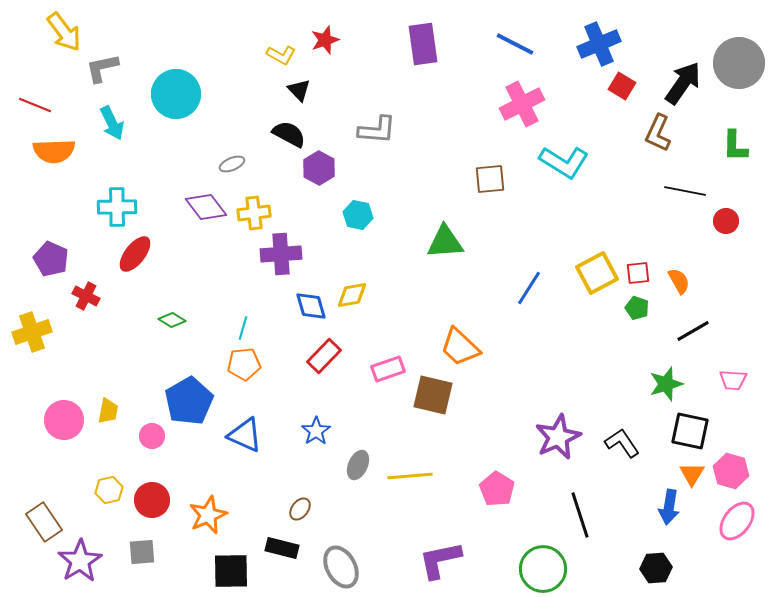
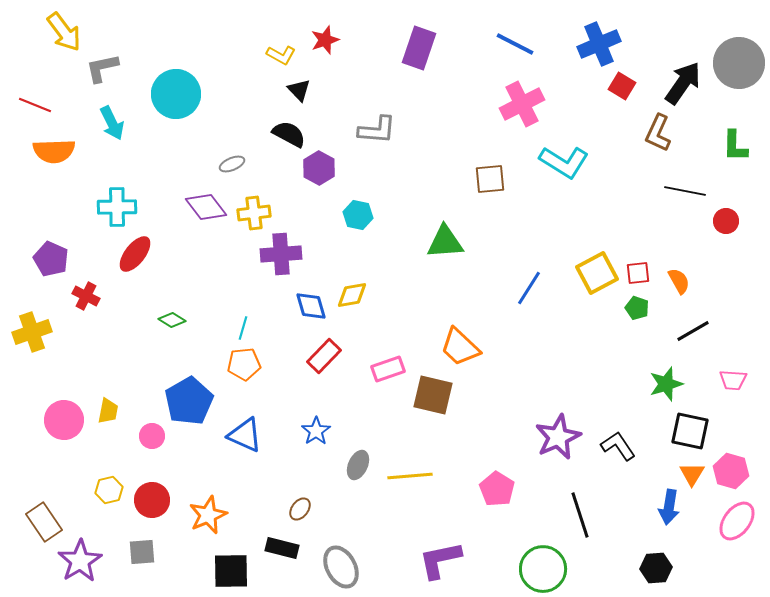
purple rectangle at (423, 44): moved 4 px left, 4 px down; rotated 27 degrees clockwise
black L-shape at (622, 443): moved 4 px left, 3 px down
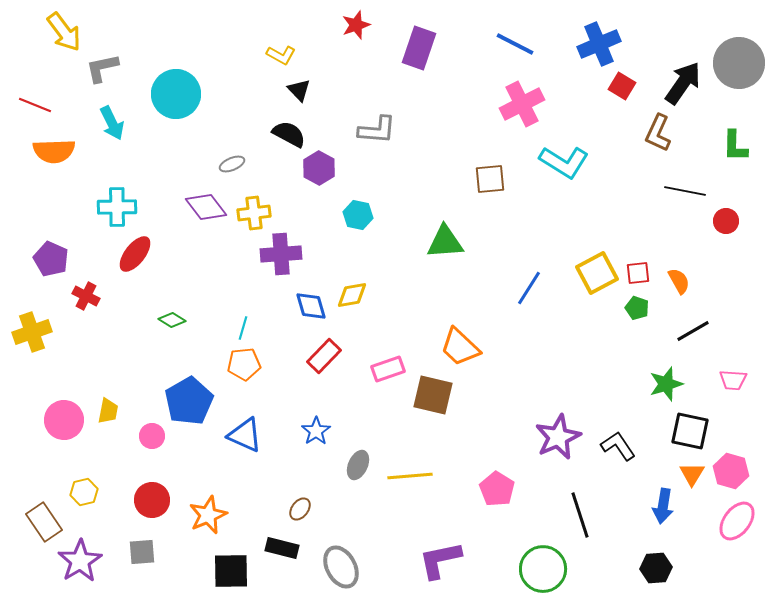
red star at (325, 40): moved 31 px right, 15 px up
yellow hexagon at (109, 490): moved 25 px left, 2 px down
blue arrow at (669, 507): moved 6 px left, 1 px up
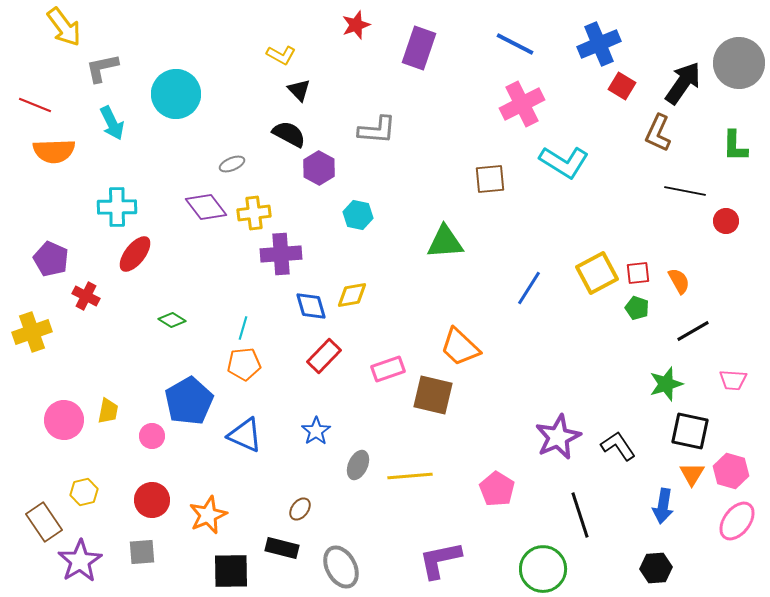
yellow arrow at (64, 32): moved 5 px up
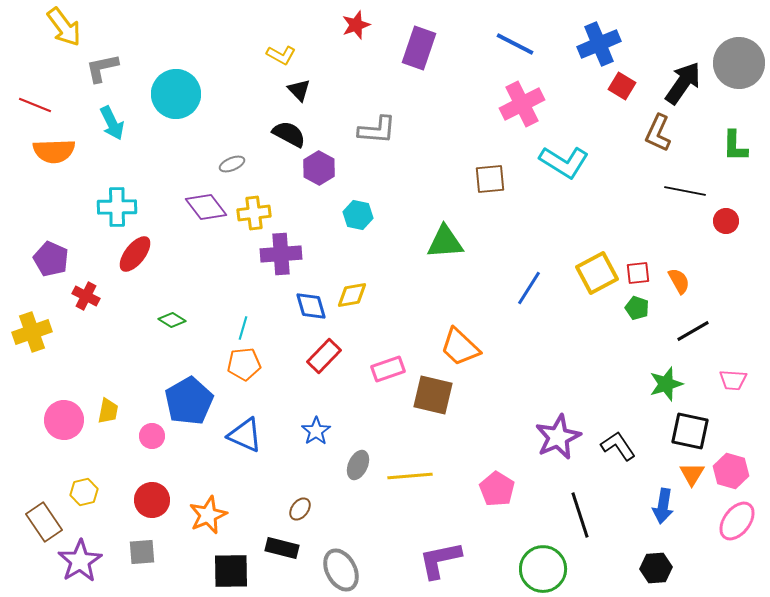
gray ellipse at (341, 567): moved 3 px down
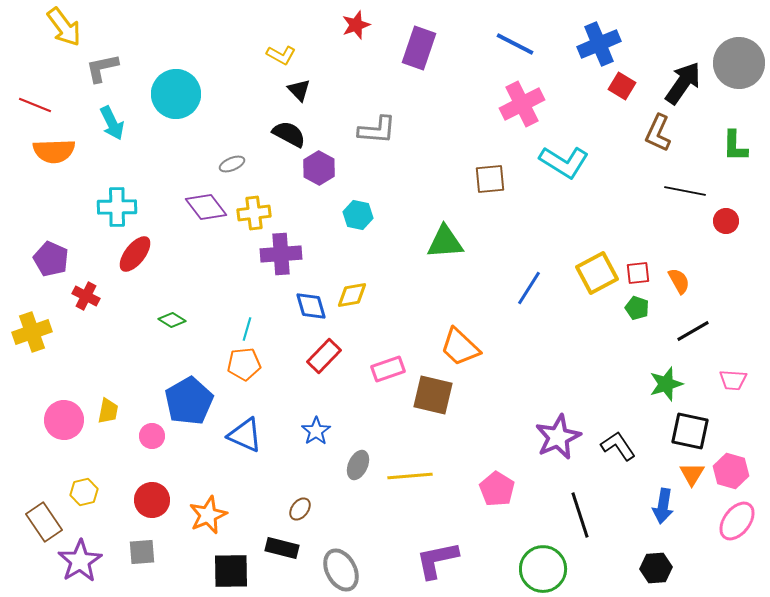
cyan line at (243, 328): moved 4 px right, 1 px down
purple L-shape at (440, 560): moved 3 px left
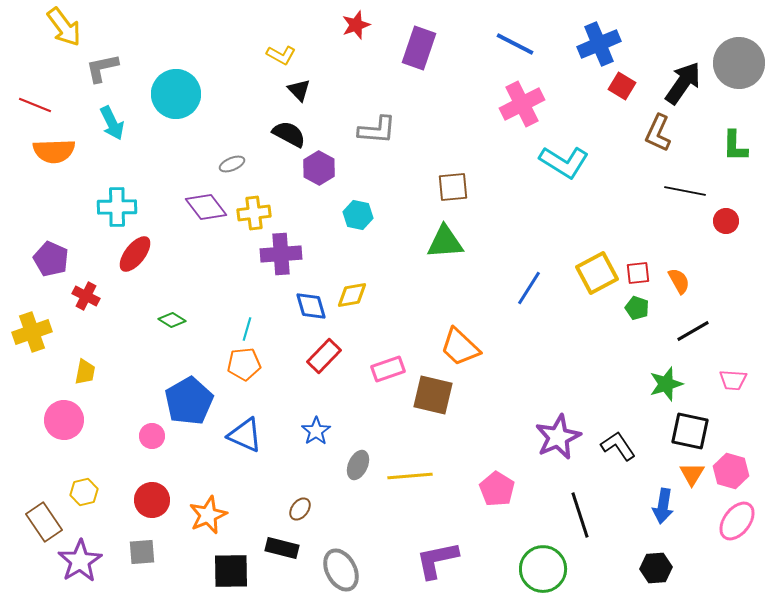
brown square at (490, 179): moved 37 px left, 8 px down
yellow trapezoid at (108, 411): moved 23 px left, 39 px up
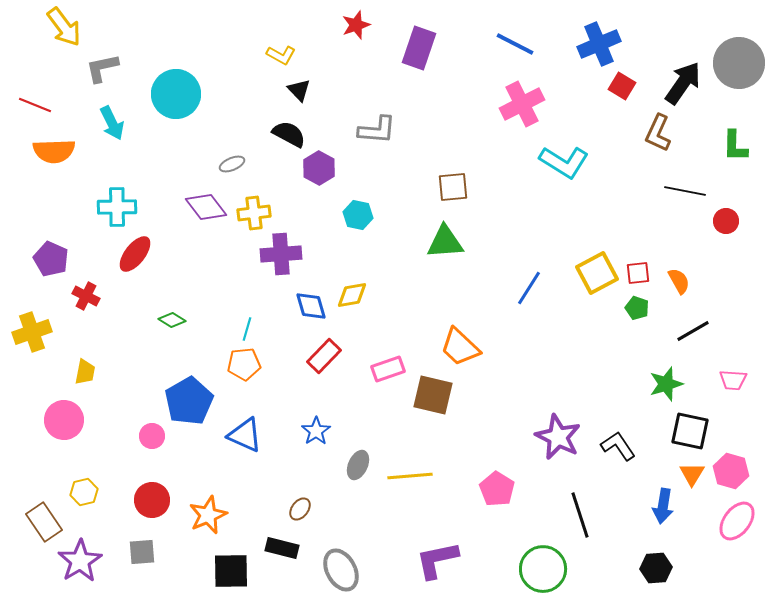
purple star at (558, 437): rotated 21 degrees counterclockwise
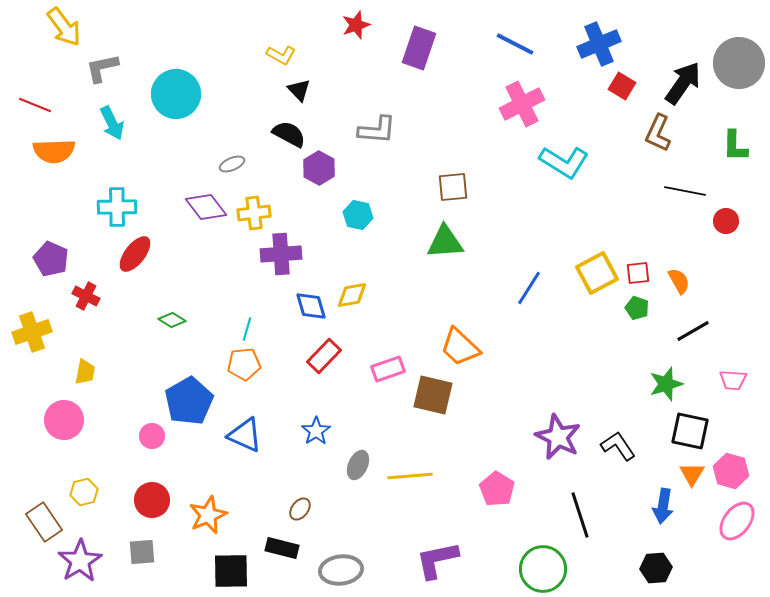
gray ellipse at (341, 570): rotated 69 degrees counterclockwise
